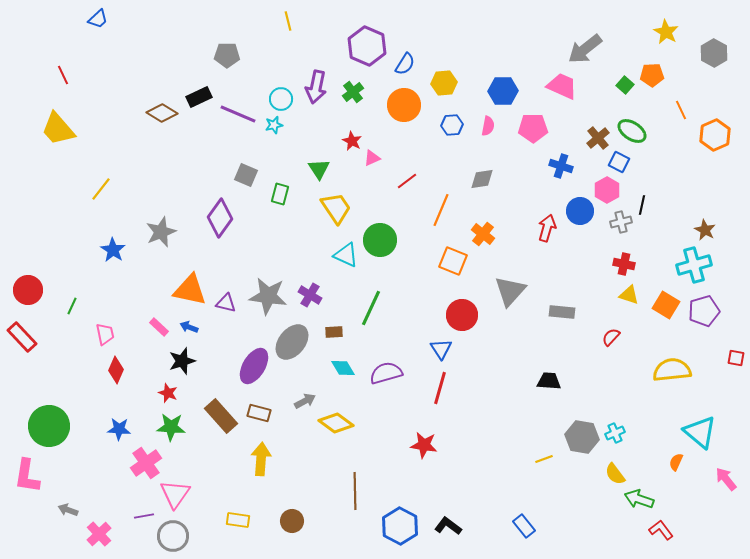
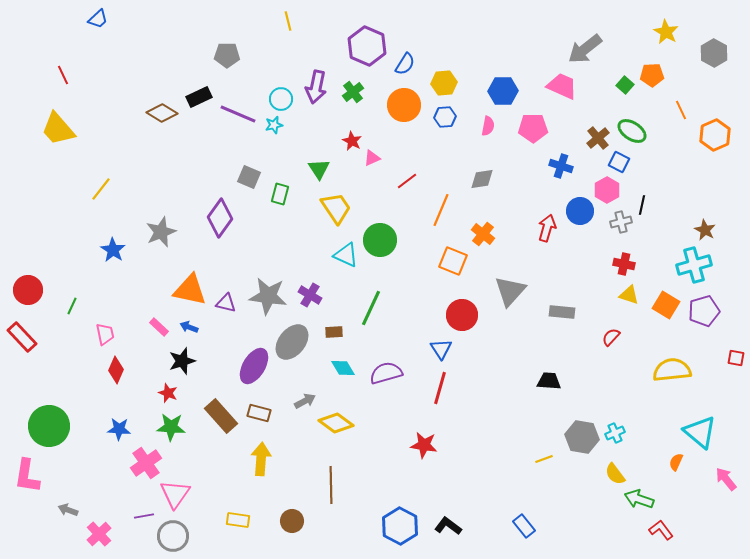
blue hexagon at (452, 125): moved 7 px left, 8 px up
gray square at (246, 175): moved 3 px right, 2 px down
brown line at (355, 491): moved 24 px left, 6 px up
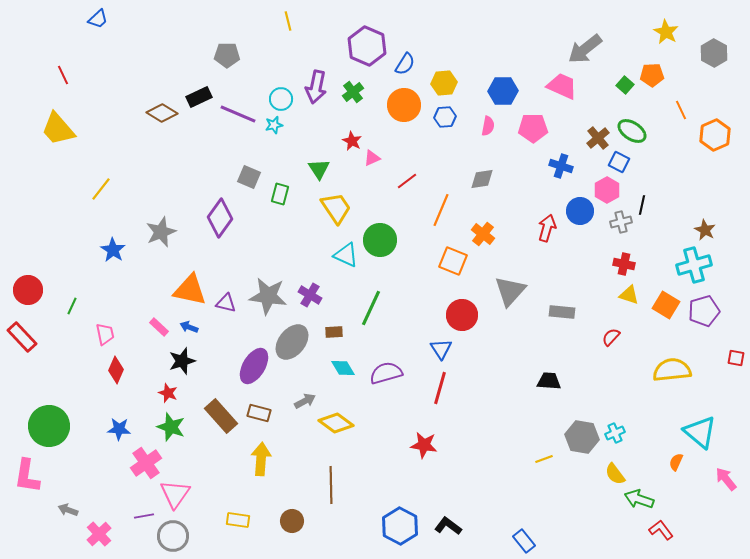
green star at (171, 427): rotated 16 degrees clockwise
blue rectangle at (524, 526): moved 15 px down
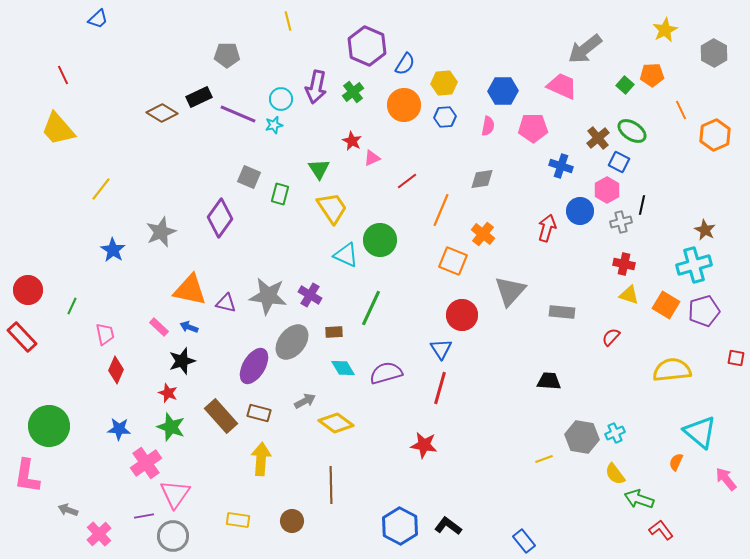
yellow star at (666, 32): moved 1 px left, 2 px up; rotated 15 degrees clockwise
yellow trapezoid at (336, 208): moved 4 px left
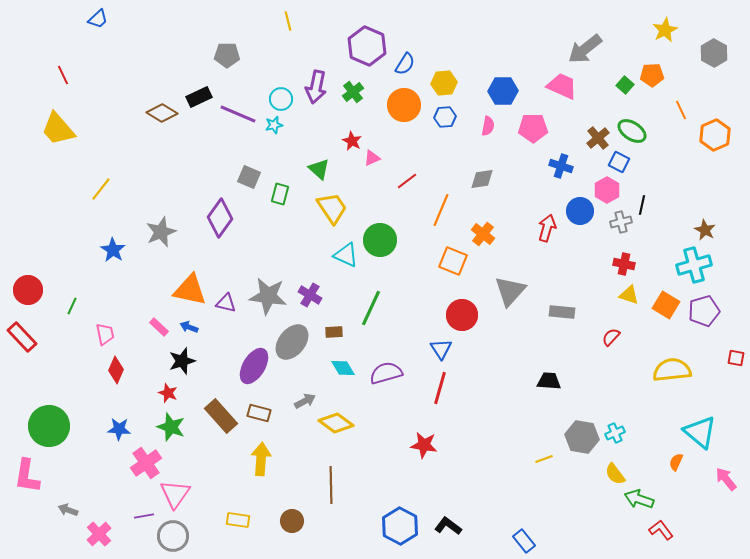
green triangle at (319, 169): rotated 15 degrees counterclockwise
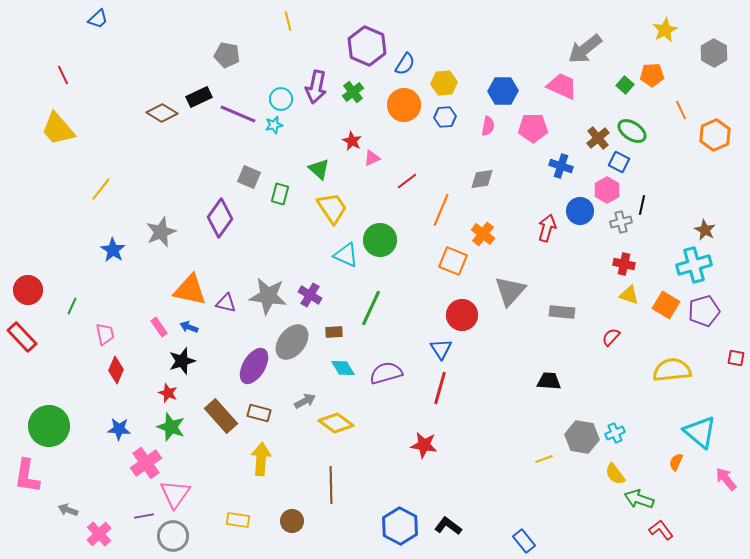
gray pentagon at (227, 55): rotated 10 degrees clockwise
pink rectangle at (159, 327): rotated 12 degrees clockwise
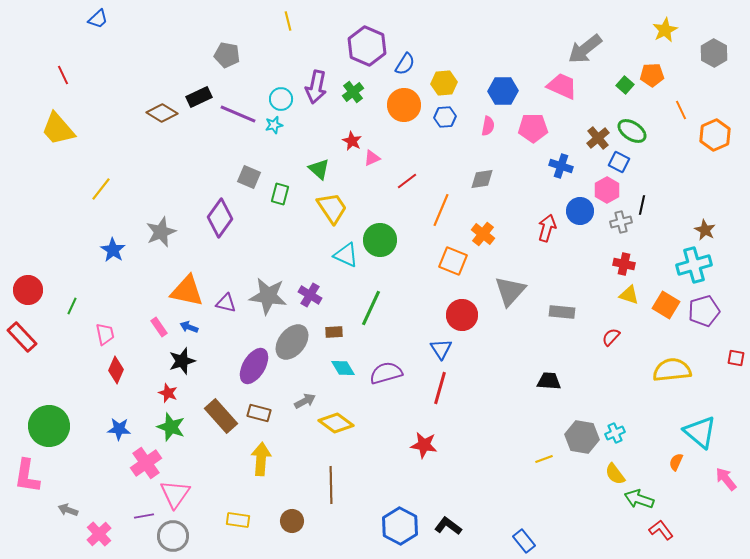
orange triangle at (190, 290): moved 3 px left, 1 px down
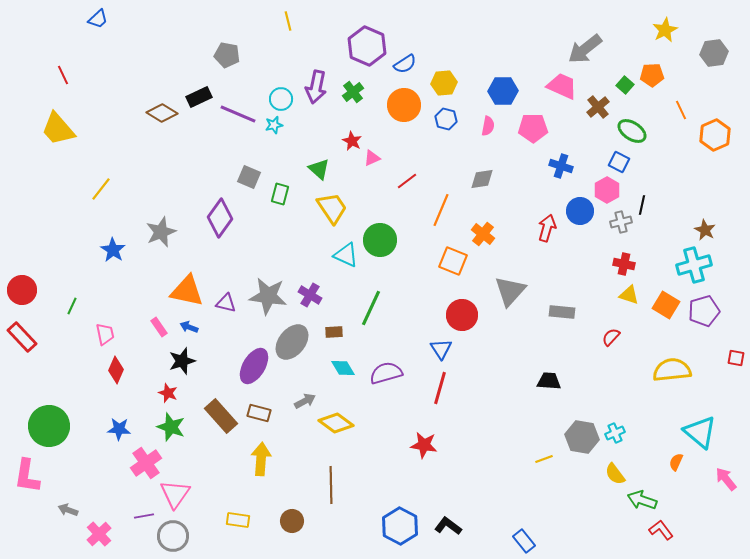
gray hexagon at (714, 53): rotated 24 degrees clockwise
blue semicircle at (405, 64): rotated 25 degrees clockwise
blue hexagon at (445, 117): moved 1 px right, 2 px down; rotated 20 degrees clockwise
brown cross at (598, 138): moved 31 px up
red circle at (28, 290): moved 6 px left
green arrow at (639, 499): moved 3 px right, 1 px down
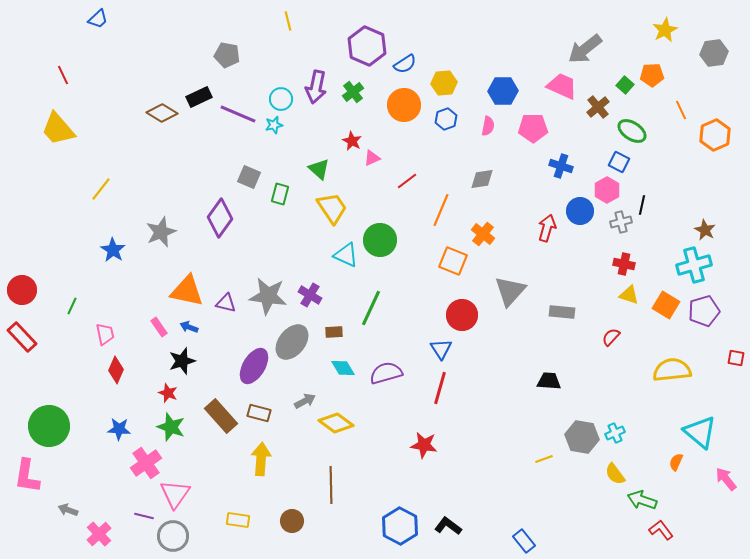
blue hexagon at (446, 119): rotated 25 degrees clockwise
purple line at (144, 516): rotated 24 degrees clockwise
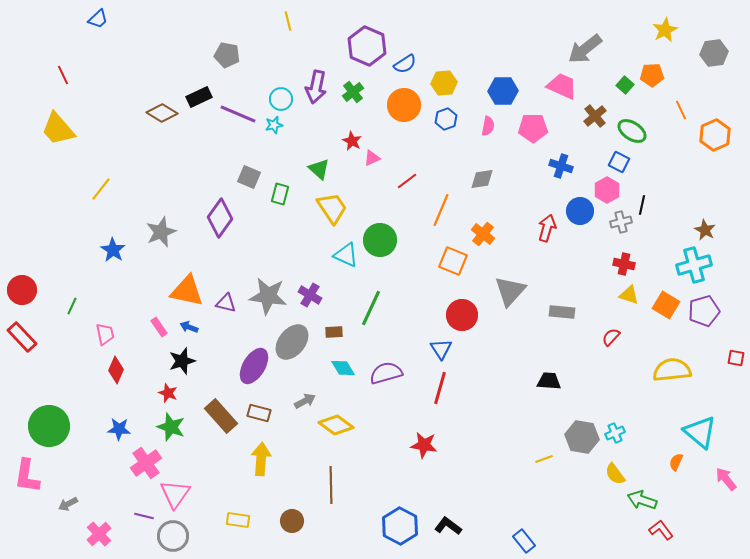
brown cross at (598, 107): moved 3 px left, 9 px down
yellow diamond at (336, 423): moved 2 px down
gray arrow at (68, 510): moved 6 px up; rotated 48 degrees counterclockwise
